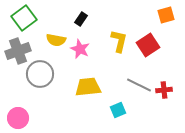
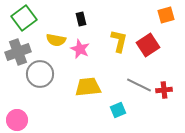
black rectangle: rotated 48 degrees counterclockwise
gray cross: moved 1 px down
pink circle: moved 1 px left, 2 px down
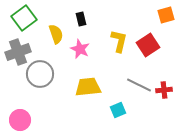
yellow semicircle: moved 6 px up; rotated 120 degrees counterclockwise
pink circle: moved 3 px right
